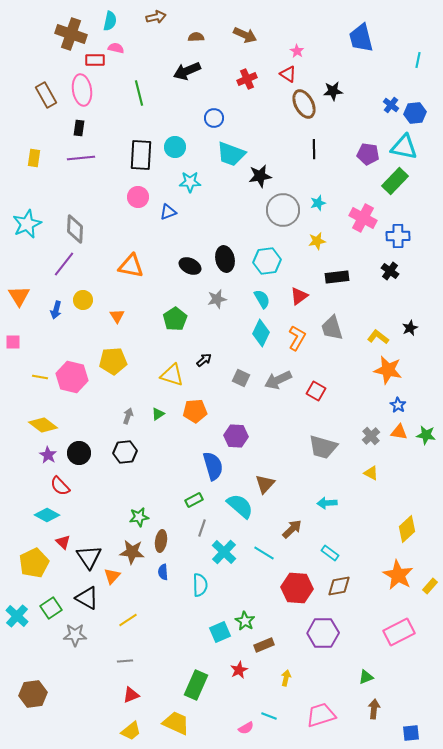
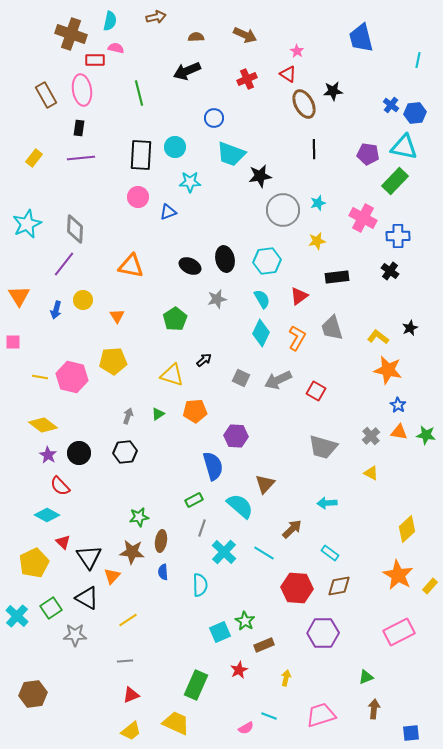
yellow rectangle at (34, 158): rotated 30 degrees clockwise
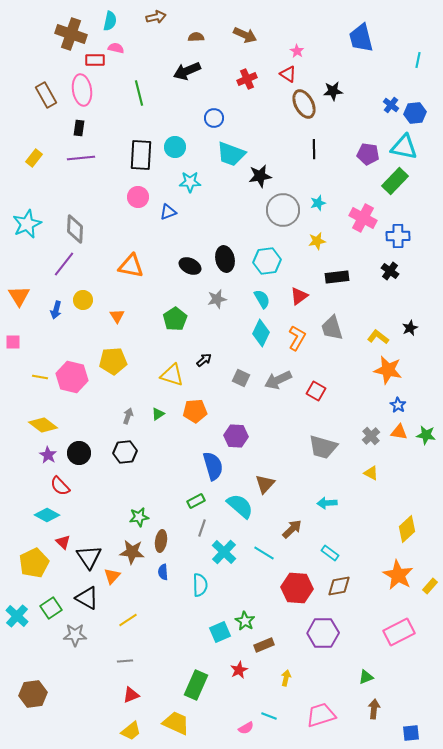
green rectangle at (194, 500): moved 2 px right, 1 px down
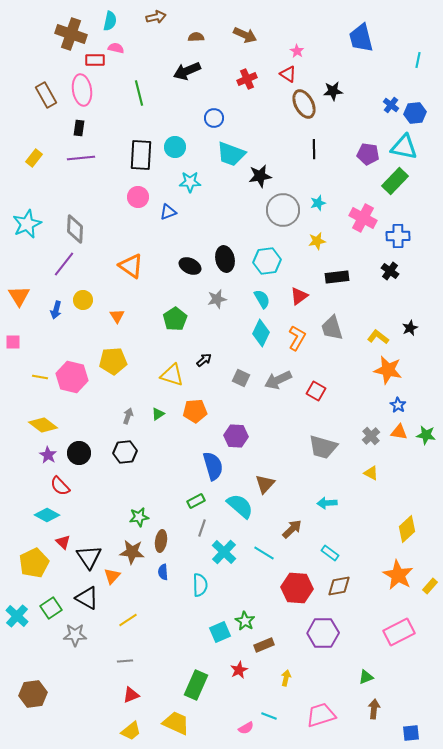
orange triangle at (131, 266): rotated 24 degrees clockwise
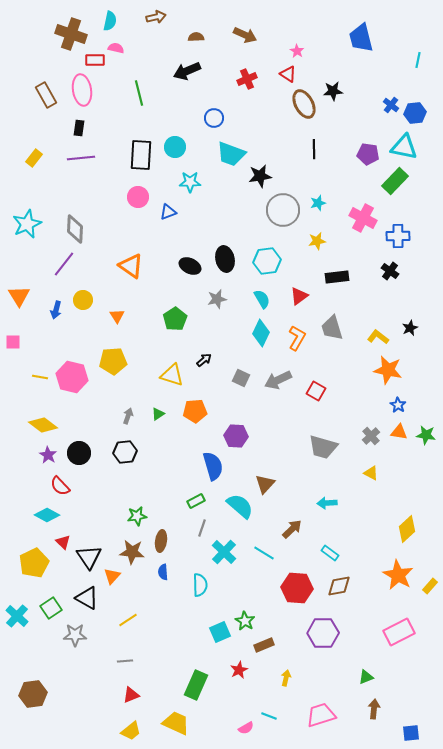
green star at (139, 517): moved 2 px left, 1 px up
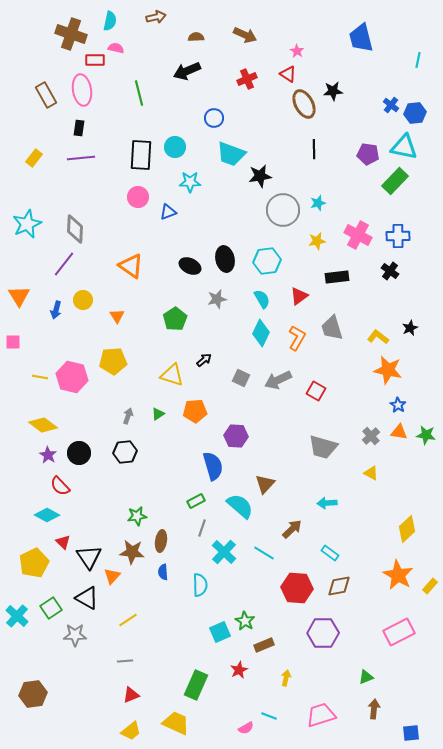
pink cross at (363, 218): moved 5 px left, 17 px down
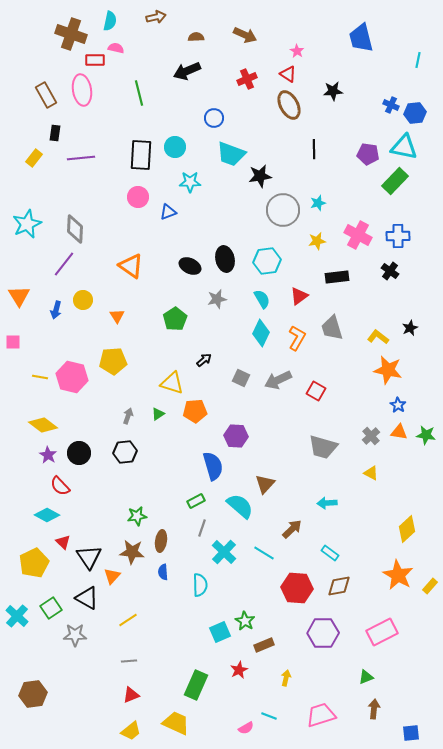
brown ellipse at (304, 104): moved 15 px left, 1 px down
blue cross at (391, 105): rotated 14 degrees counterclockwise
black rectangle at (79, 128): moved 24 px left, 5 px down
yellow triangle at (172, 375): moved 8 px down
pink rectangle at (399, 632): moved 17 px left
gray line at (125, 661): moved 4 px right
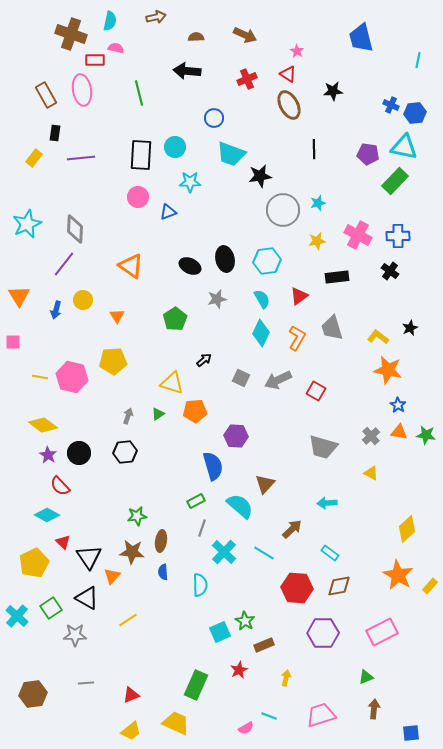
black arrow at (187, 71): rotated 28 degrees clockwise
gray line at (129, 661): moved 43 px left, 22 px down
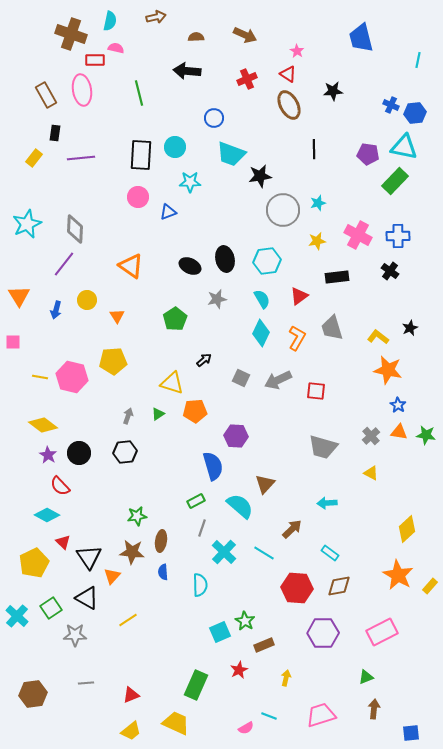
yellow circle at (83, 300): moved 4 px right
red square at (316, 391): rotated 24 degrees counterclockwise
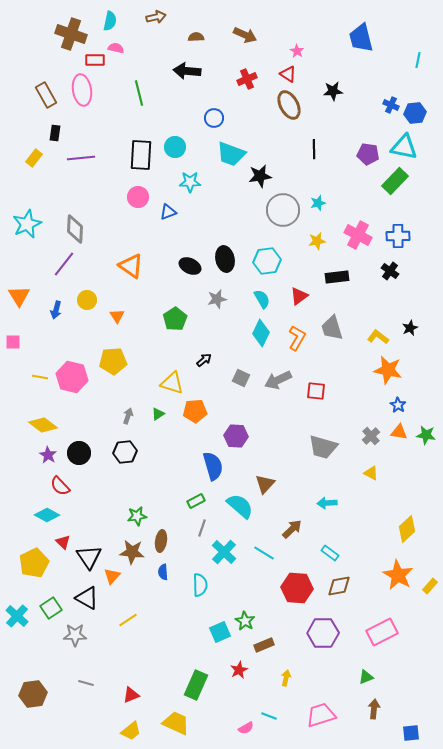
gray line at (86, 683): rotated 21 degrees clockwise
